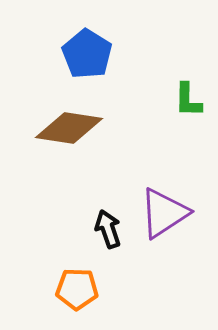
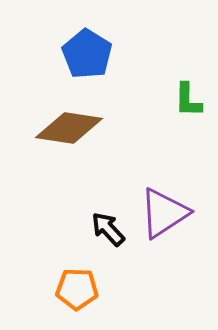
black arrow: rotated 24 degrees counterclockwise
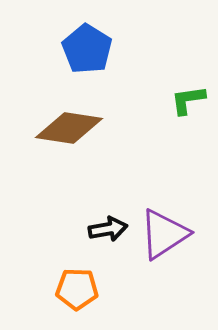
blue pentagon: moved 5 px up
green L-shape: rotated 81 degrees clockwise
purple triangle: moved 21 px down
black arrow: rotated 123 degrees clockwise
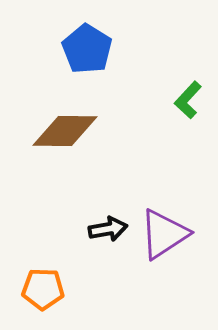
green L-shape: rotated 39 degrees counterclockwise
brown diamond: moved 4 px left, 3 px down; rotated 8 degrees counterclockwise
orange pentagon: moved 34 px left
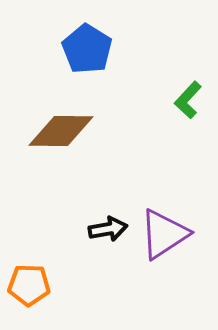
brown diamond: moved 4 px left
orange pentagon: moved 14 px left, 4 px up
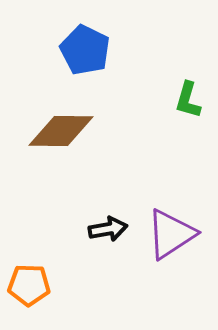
blue pentagon: moved 2 px left, 1 px down; rotated 6 degrees counterclockwise
green L-shape: rotated 27 degrees counterclockwise
purple triangle: moved 7 px right
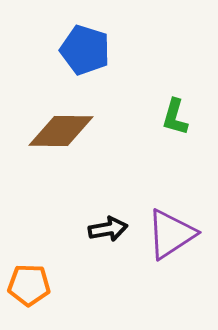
blue pentagon: rotated 9 degrees counterclockwise
green L-shape: moved 13 px left, 17 px down
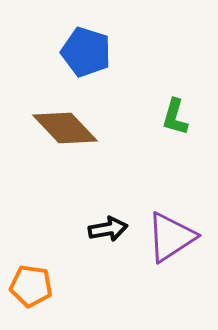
blue pentagon: moved 1 px right, 2 px down
brown diamond: moved 4 px right, 3 px up; rotated 46 degrees clockwise
purple triangle: moved 3 px down
orange pentagon: moved 2 px right, 1 px down; rotated 6 degrees clockwise
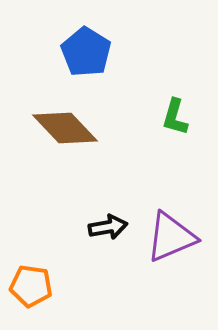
blue pentagon: rotated 15 degrees clockwise
black arrow: moved 2 px up
purple triangle: rotated 10 degrees clockwise
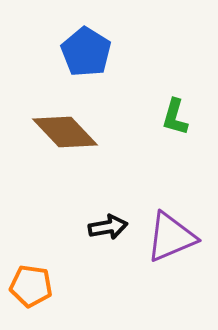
brown diamond: moved 4 px down
